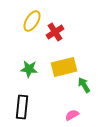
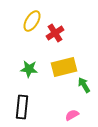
red cross: moved 1 px down
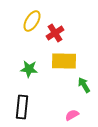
yellow rectangle: moved 6 px up; rotated 15 degrees clockwise
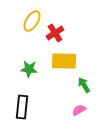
pink semicircle: moved 7 px right, 5 px up
